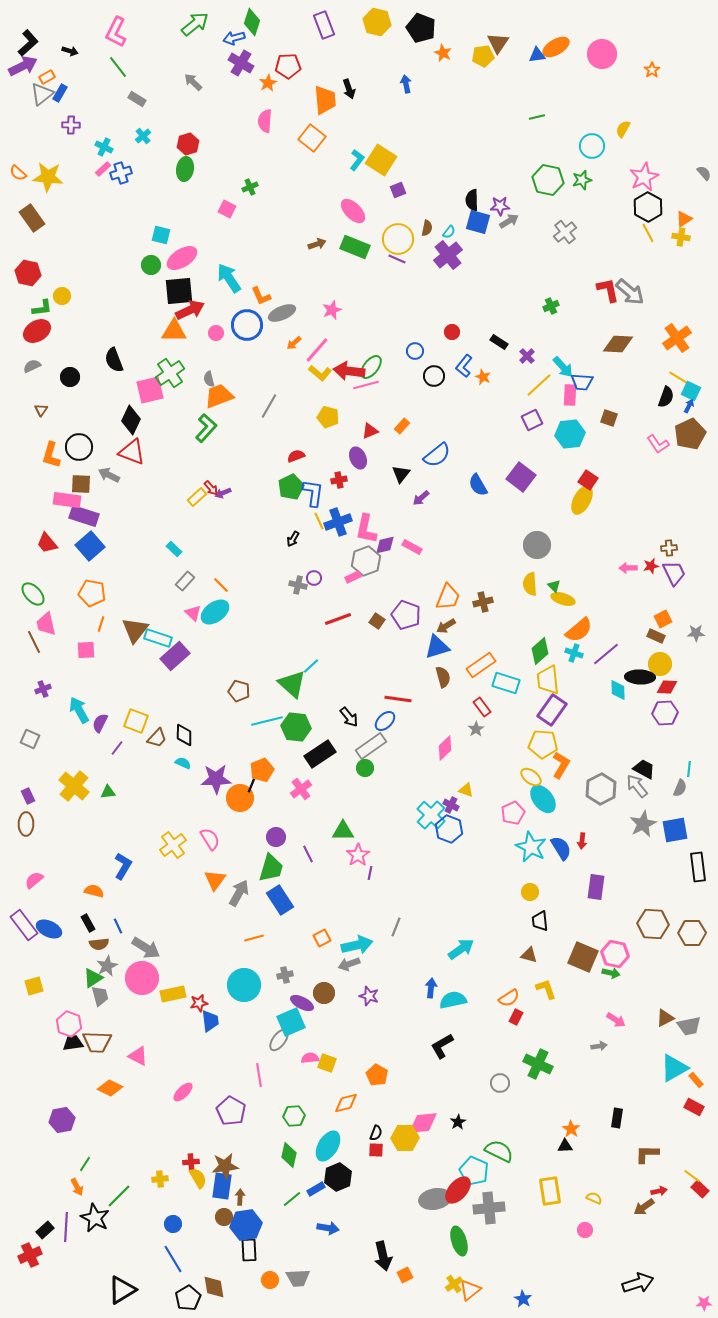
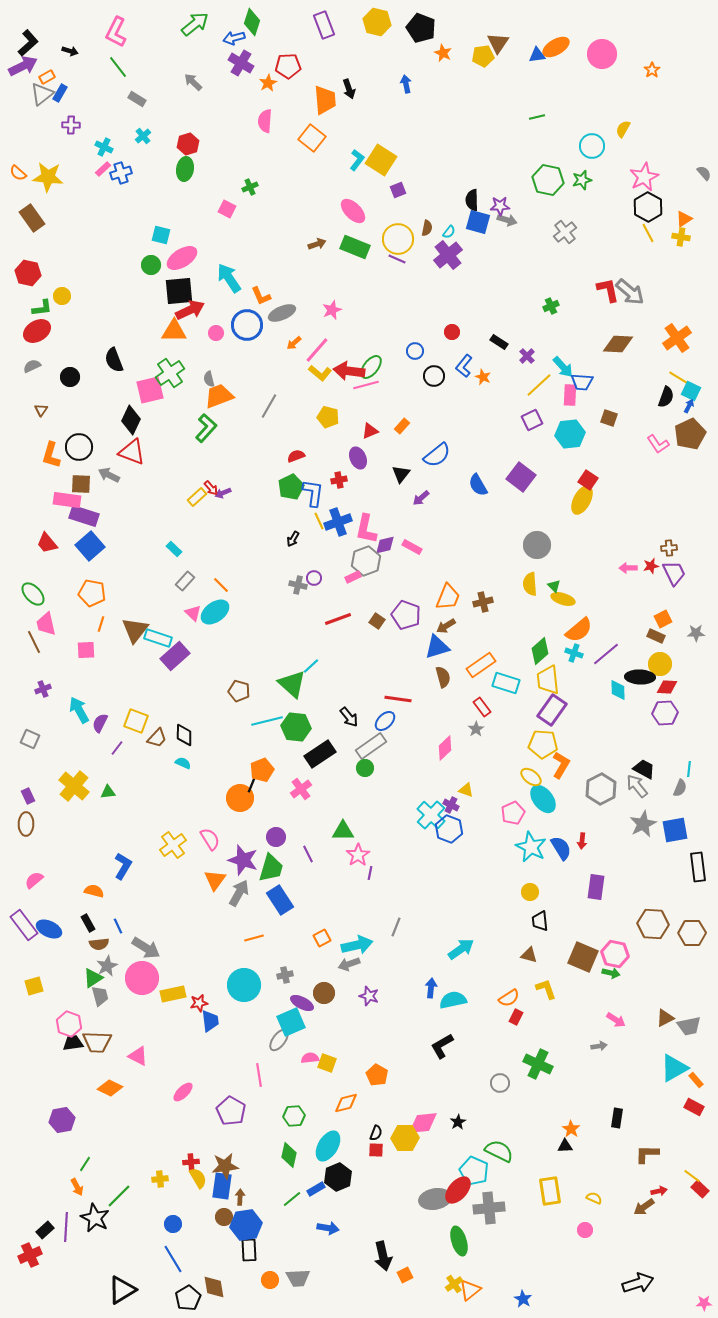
gray arrow at (509, 221): moved 2 px left, 1 px up; rotated 48 degrees clockwise
purple star at (216, 779): moved 27 px right, 81 px down; rotated 20 degrees clockwise
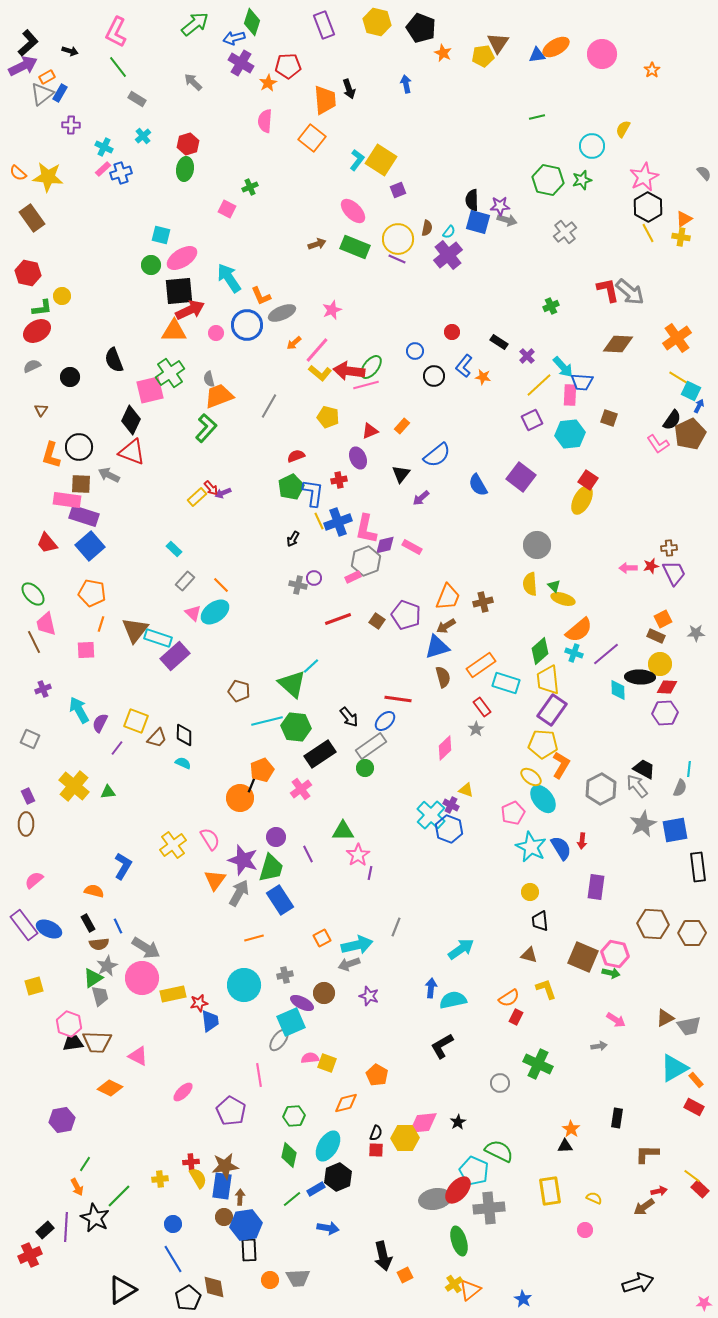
orange star at (483, 377): rotated 14 degrees counterclockwise
black semicircle at (666, 397): moved 6 px right, 23 px down; rotated 15 degrees clockwise
blue arrow at (689, 406): moved 10 px right
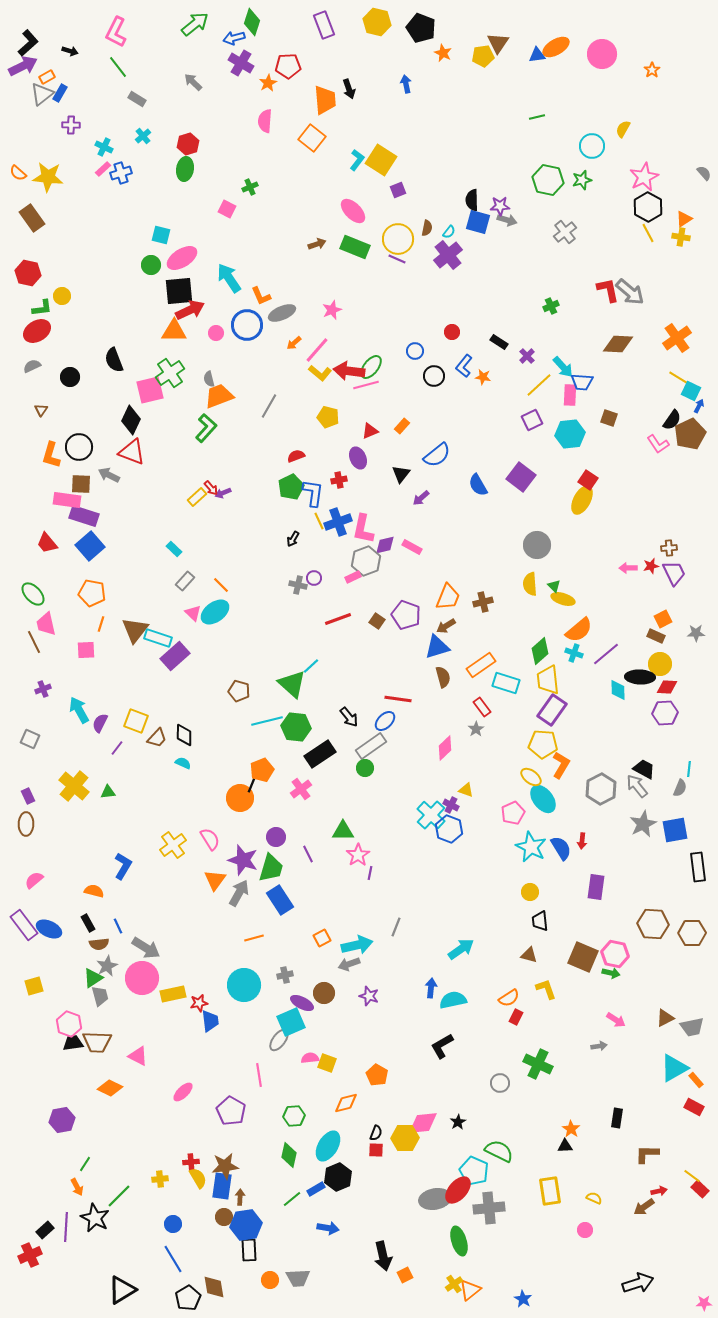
pink L-shape at (366, 529): moved 3 px left
gray trapezoid at (689, 1026): moved 3 px right, 1 px down
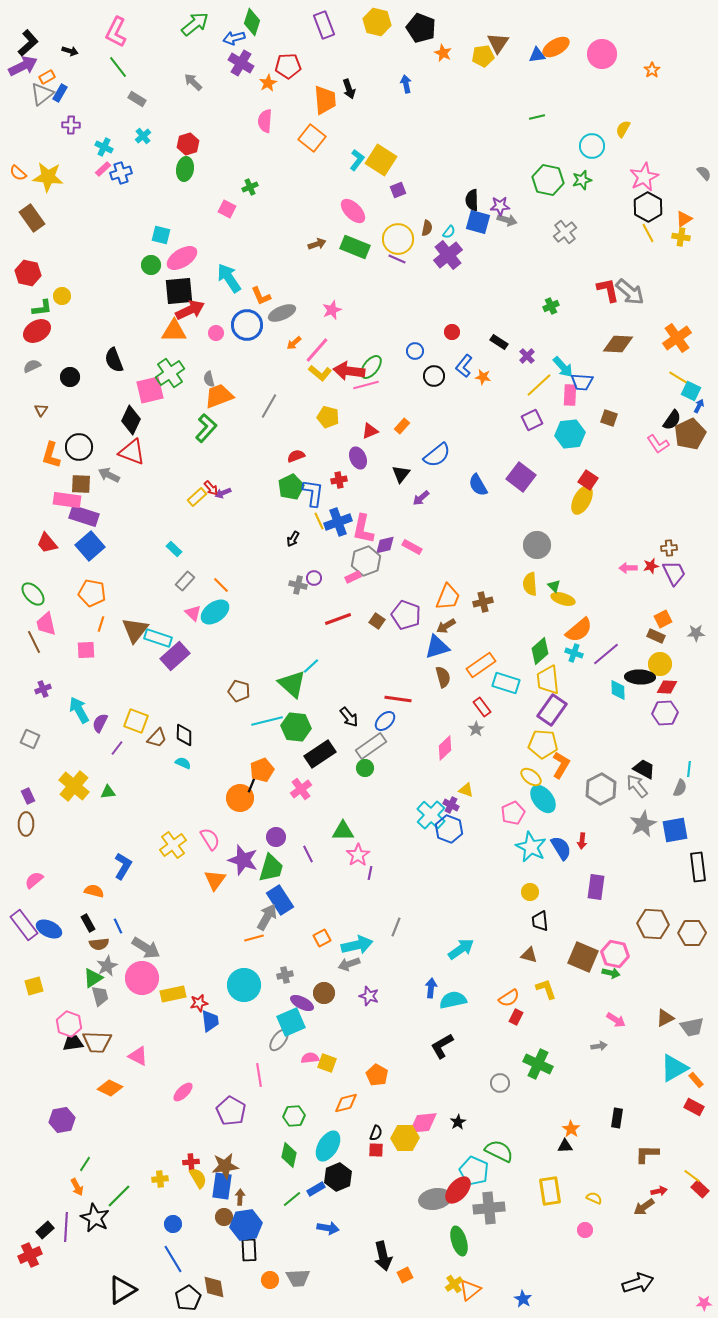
gray arrow at (239, 893): moved 28 px right, 24 px down
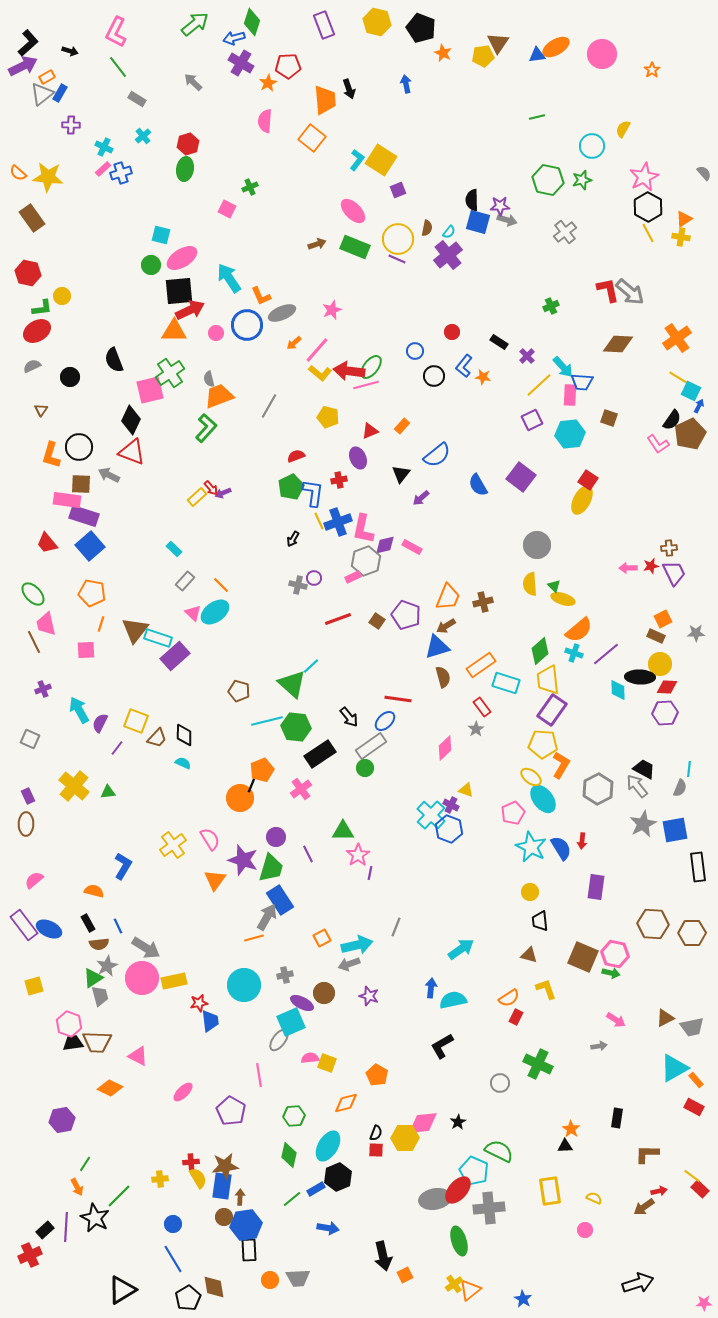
gray hexagon at (601, 789): moved 3 px left
yellow rectangle at (173, 994): moved 1 px right, 13 px up
